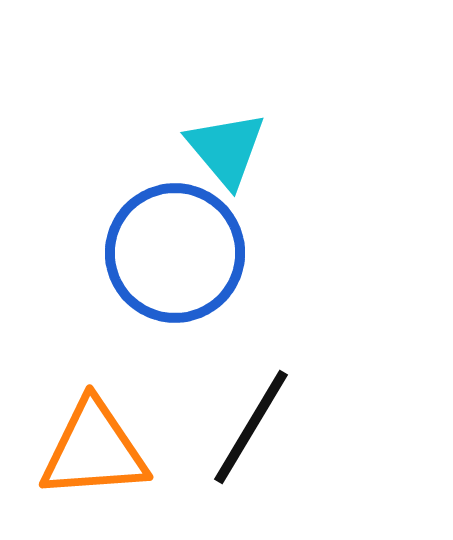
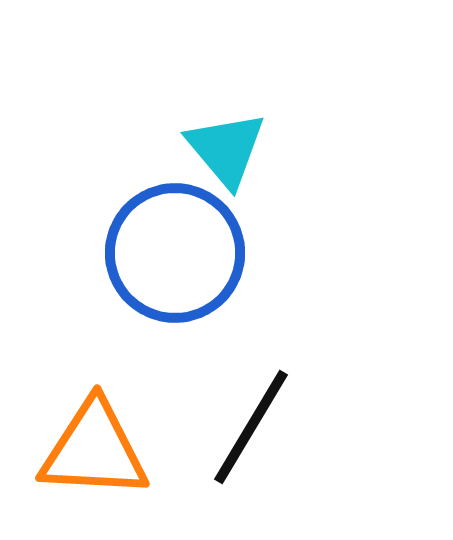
orange triangle: rotated 7 degrees clockwise
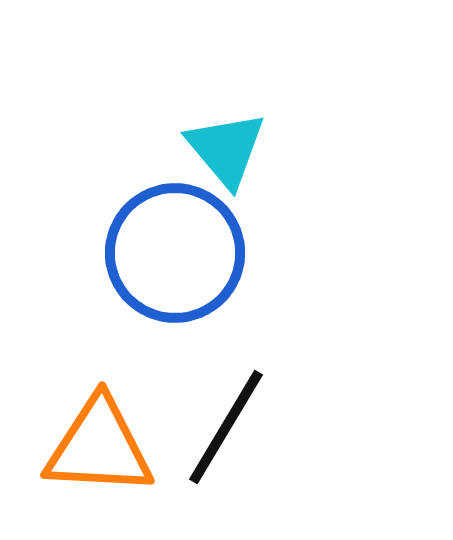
black line: moved 25 px left
orange triangle: moved 5 px right, 3 px up
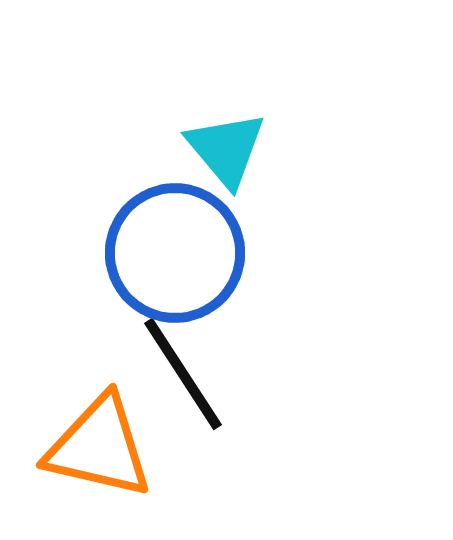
black line: moved 43 px left, 53 px up; rotated 64 degrees counterclockwise
orange triangle: rotated 10 degrees clockwise
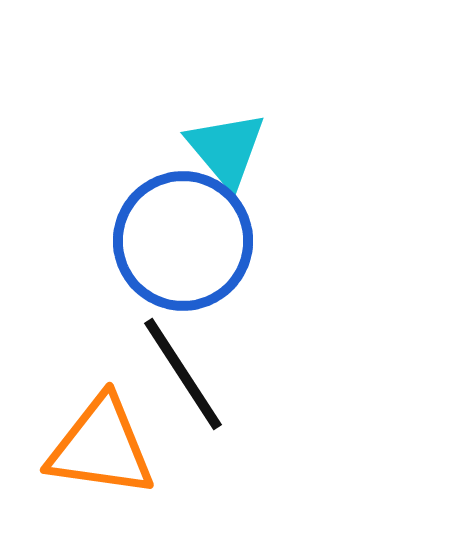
blue circle: moved 8 px right, 12 px up
orange triangle: moved 2 px right; rotated 5 degrees counterclockwise
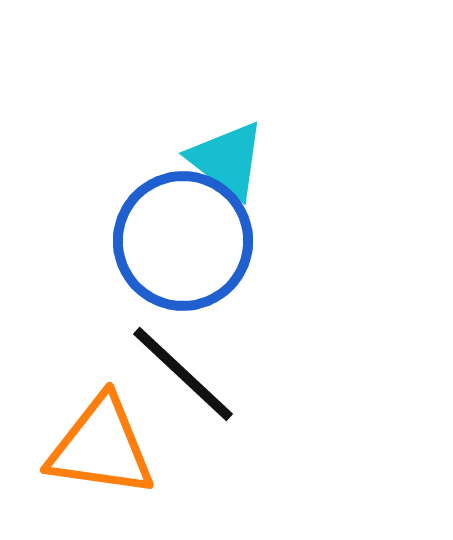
cyan triangle: moved 1 px right, 11 px down; rotated 12 degrees counterclockwise
black line: rotated 14 degrees counterclockwise
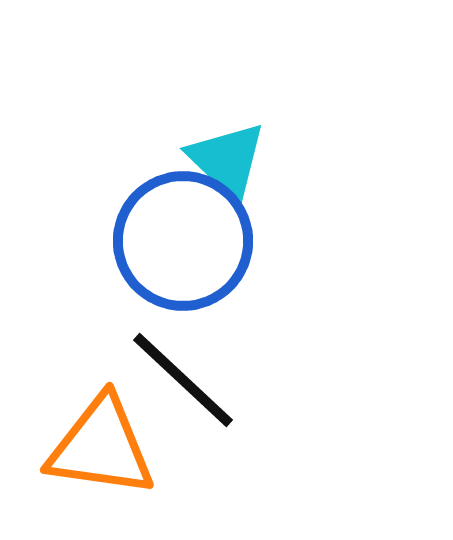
cyan triangle: rotated 6 degrees clockwise
black line: moved 6 px down
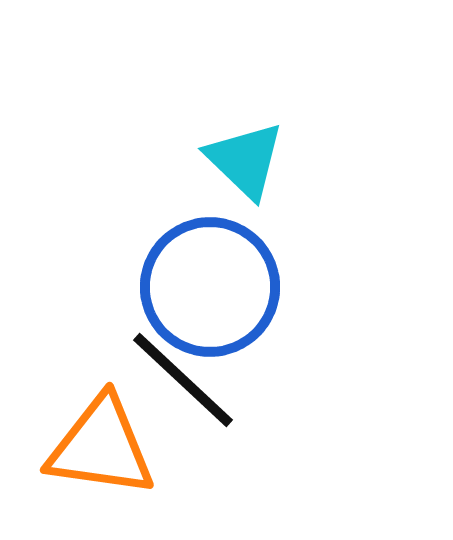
cyan triangle: moved 18 px right
blue circle: moved 27 px right, 46 px down
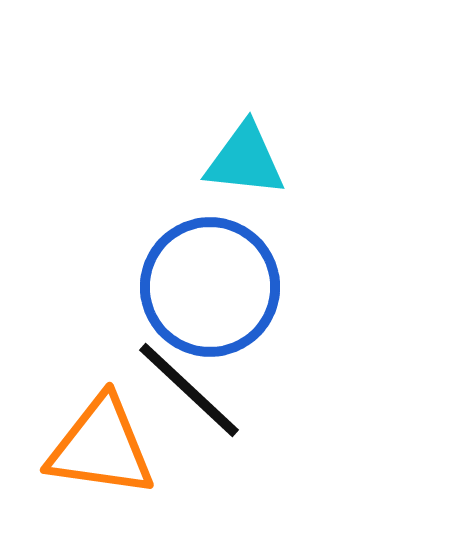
cyan triangle: rotated 38 degrees counterclockwise
black line: moved 6 px right, 10 px down
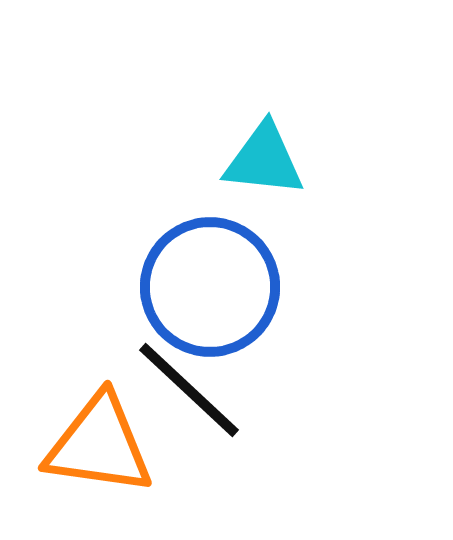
cyan triangle: moved 19 px right
orange triangle: moved 2 px left, 2 px up
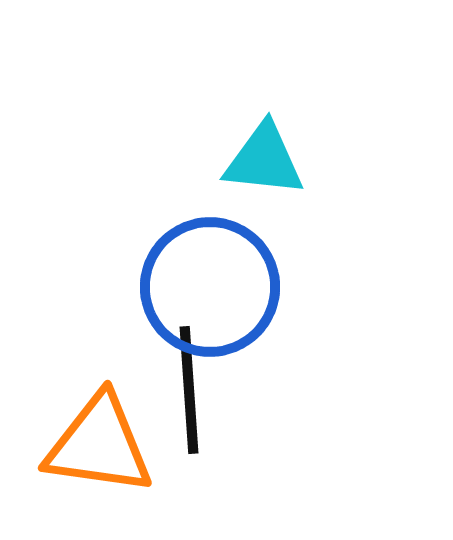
black line: rotated 43 degrees clockwise
